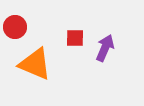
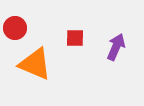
red circle: moved 1 px down
purple arrow: moved 11 px right, 1 px up
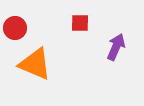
red square: moved 5 px right, 15 px up
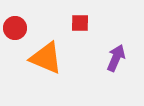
purple arrow: moved 11 px down
orange triangle: moved 11 px right, 6 px up
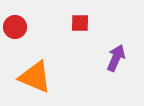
red circle: moved 1 px up
orange triangle: moved 11 px left, 19 px down
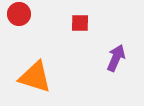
red circle: moved 4 px right, 13 px up
orange triangle: rotated 6 degrees counterclockwise
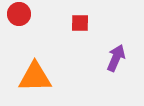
orange triangle: rotated 18 degrees counterclockwise
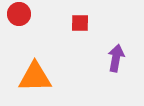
purple arrow: rotated 12 degrees counterclockwise
